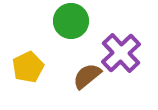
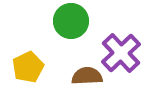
brown semicircle: rotated 36 degrees clockwise
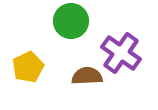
purple cross: rotated 12 degrees counterclockwise
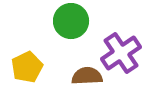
purple cross: rotated 21 degrees clockwise
yellow pentagon: moved 1 px left
